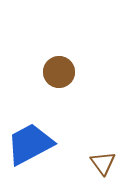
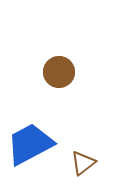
brown triangle: moved 20 px left; rotated 28 degrees clockwise
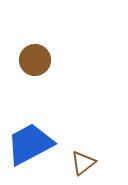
brown circle: moved 24 px left, 12 px up
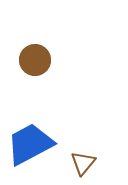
brown triangle: rotated 12 degrees counterclockwise
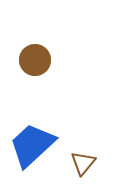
blue trapezoid: moved 2 px right, 1 px down; rotated 15 degrees counterclockwise
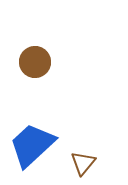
brown circle: moved 2 px down
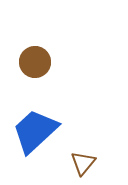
blue trapezoid: moved 3 px right, 14 px up
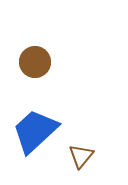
brown triangle: moved 2 px left, 7 px up
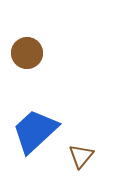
brown circle: moved 8 px left, 9 px up
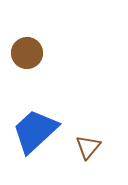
brown triangle: moved 7 px right, 9 px up
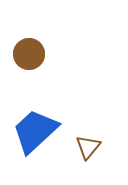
brown circle: moved 2 px right, 1 px down
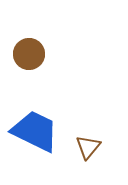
blue trapezoid: rotated 69 degrees clockwise
